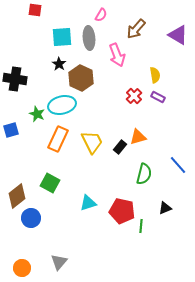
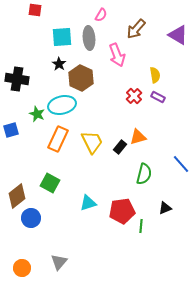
black cross: moved 2 px right
blue line: moved 3 px right, 1 px up
red pentagon: rotated 20 degrees counterclockwise
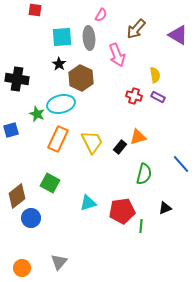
red cross: rotated 28 degrees counterclockwise
cyan ellipse: moved 1 px left, 1 px up
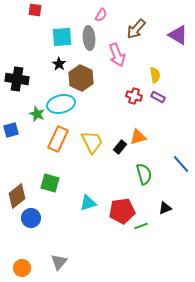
green semicircle: rotated 30 degrees counterclockwise
green square: rotated 12 degrees counterclockwise
green line: rotated 64 degrees clockwise
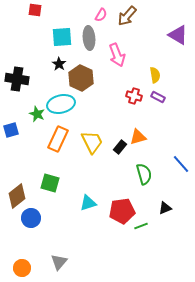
brown arrow: moved 9 px left, 13 px up
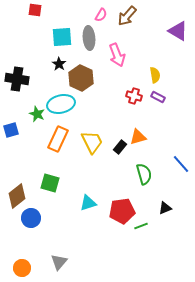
purple triangle: moved 4 px up
